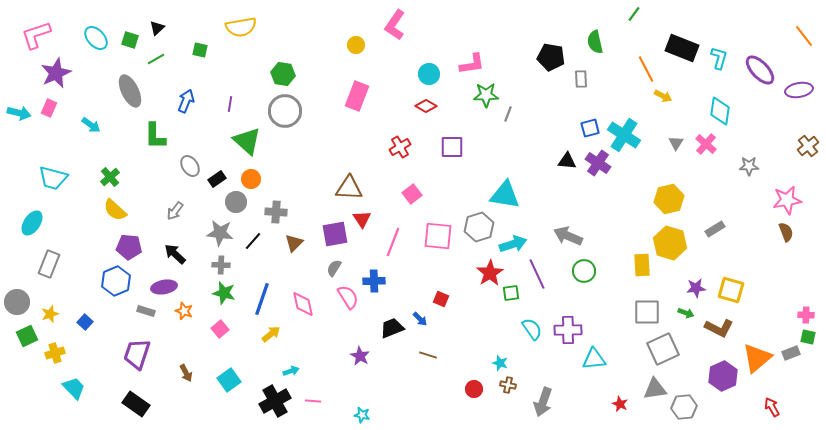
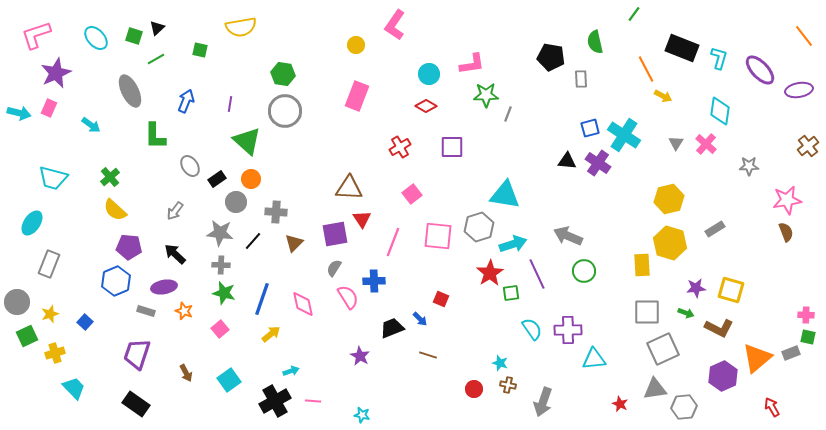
green square at (130, 40): moved 4 px right, 4 px up
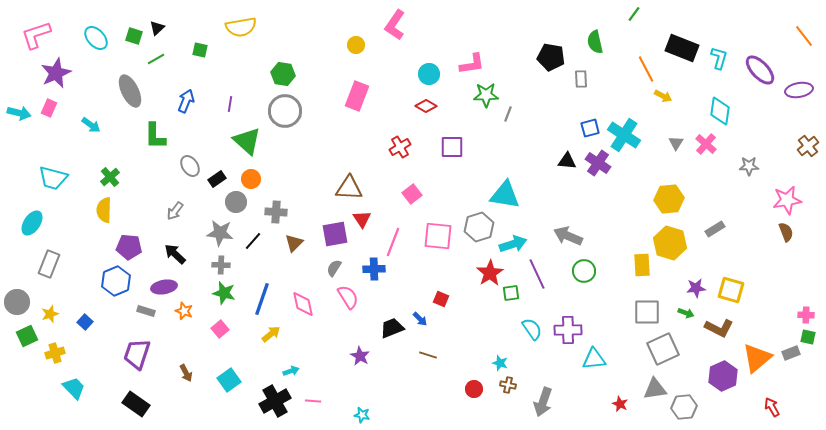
yellow hexagon at (669, 199): rotated 8 degrees clockwise
yellow semicircle at (115, 210): moved 11 px left; rotated 50 degrees clockwise
blue cross at (374, 281): moved 12 px up
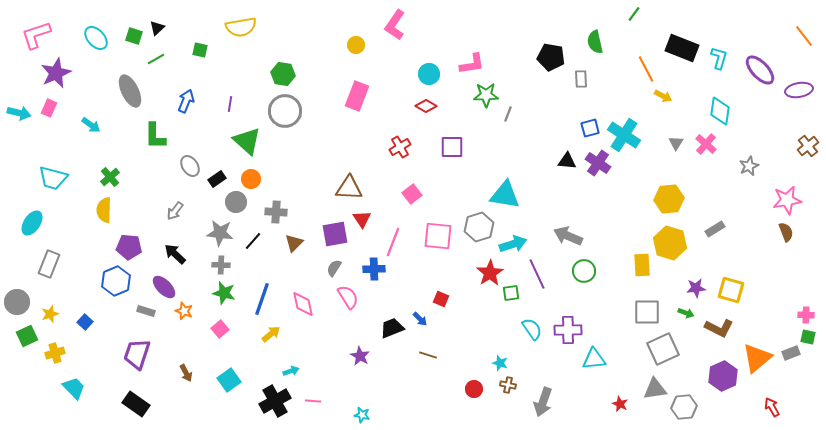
gray star at (749, 166): rotated 24 degrees counterclockwise
purple ellipse at (164, 287): rotated 55 degrees clockwise
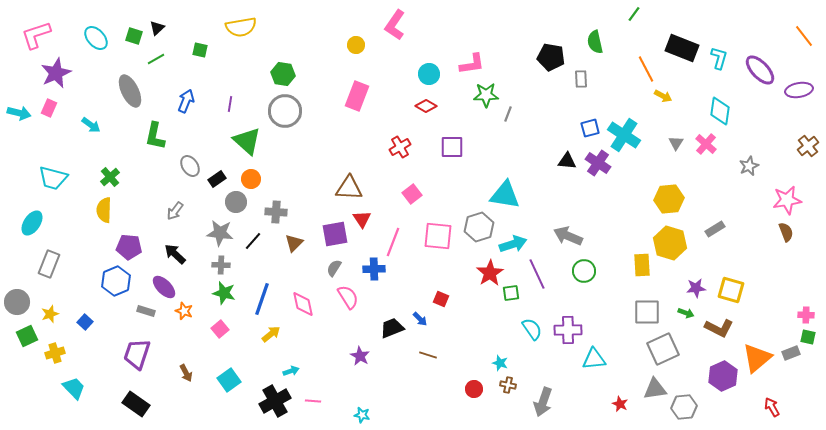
green L-shape at (155, 136): rotated 12 degrees clockwise
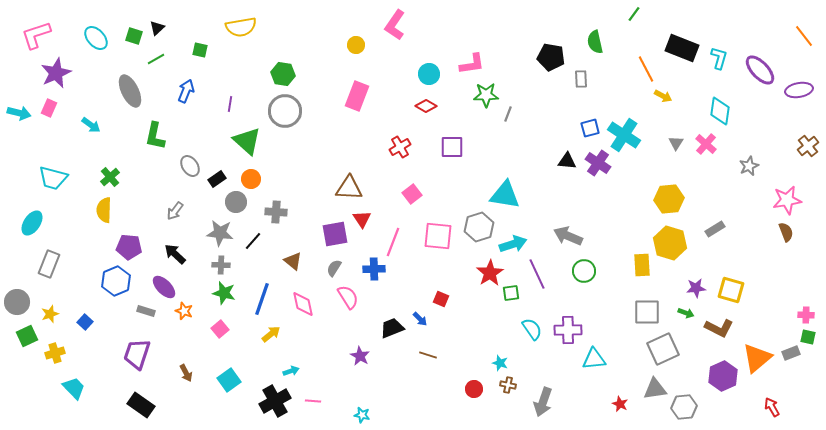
blue arrow at (186, 101): moved 10 px up
brown triangle at (294, 243): moved 1 px left, 18 px down; rotated 36 degrees counterclockwise
black rectangle at (136, 404): moved 5 px right, 1 px down
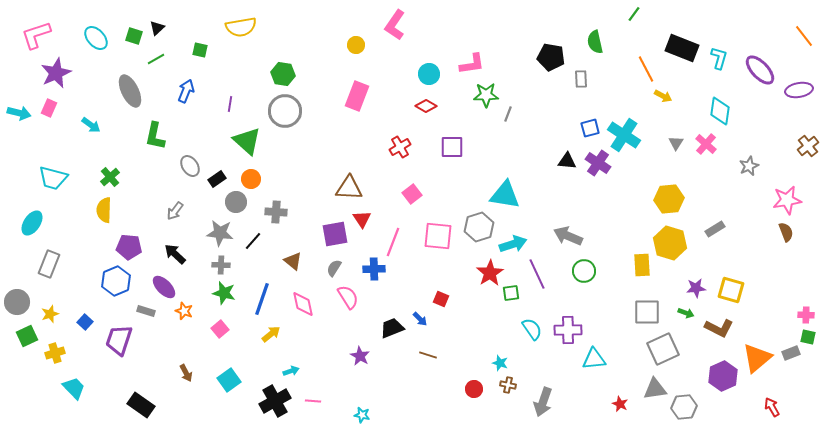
purple trapezoid at (137, 354): moved 18 px left, 14 px up
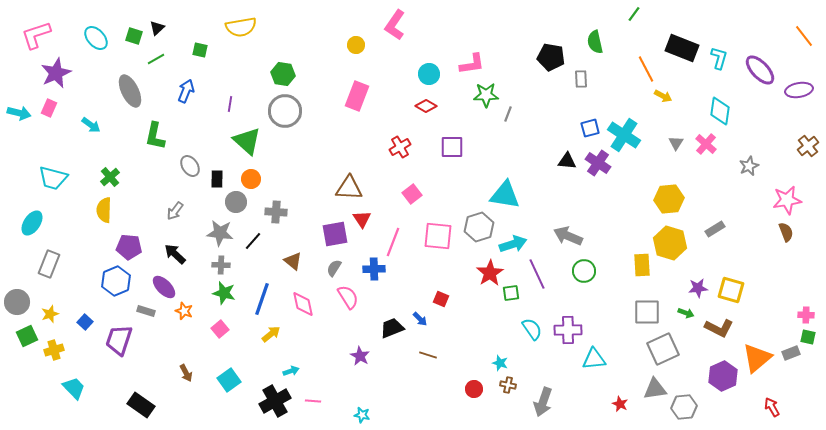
black rectangle at (217, 179): rotated 54 degrees counterclockwise
purple star at (696, 288): moved 2 px right
yellow cross at (55, 353): moved 1 px left, 3 px up
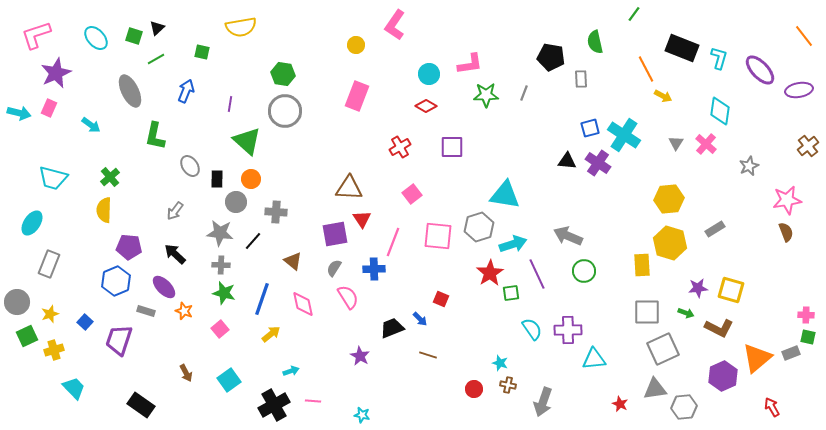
green square at (200, 50): moved 2 px right, 2 px down
pink L-shape at (472, 64): moved 2 px left
gray line at (508, 114): moved 16 px right, 21 px up
black cross at (275, 401): moved 1 px left, 4 px down
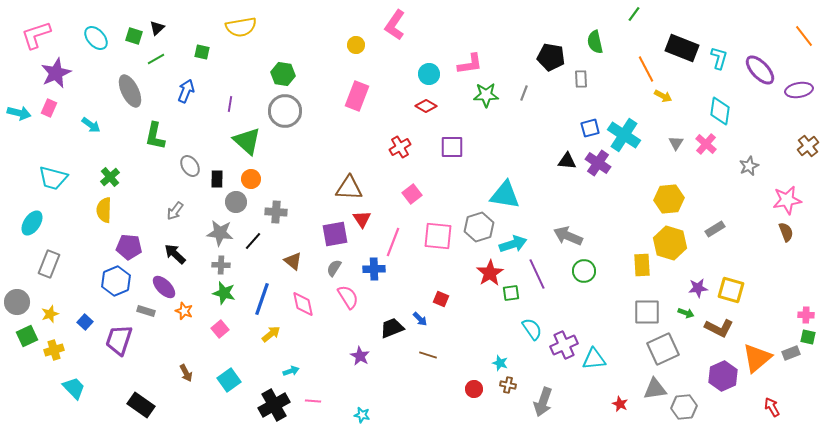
purple cross at (568, 330): moved 4 px left, 15 px down; rotated 24 degrees counterclockwise
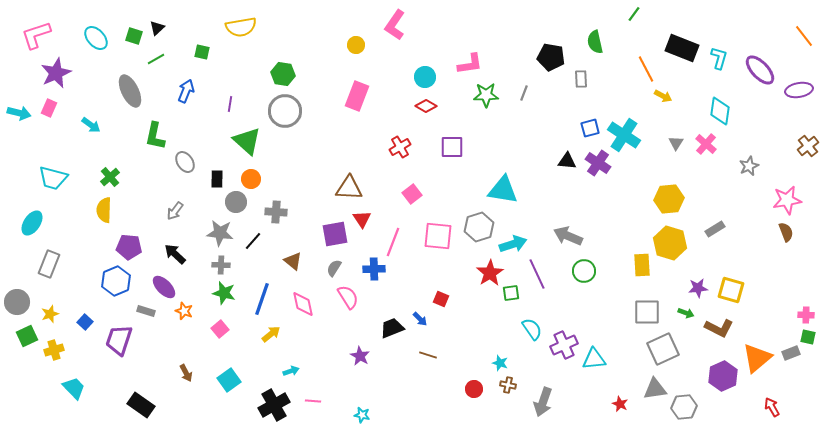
cyan circle at (429, 74): moved 4 px left, 3 px down
gray ellipse at (190, 166): moved 5 px left, 4 px up
cyan triangle at (505, 195): moved 2 px left, 5 px up
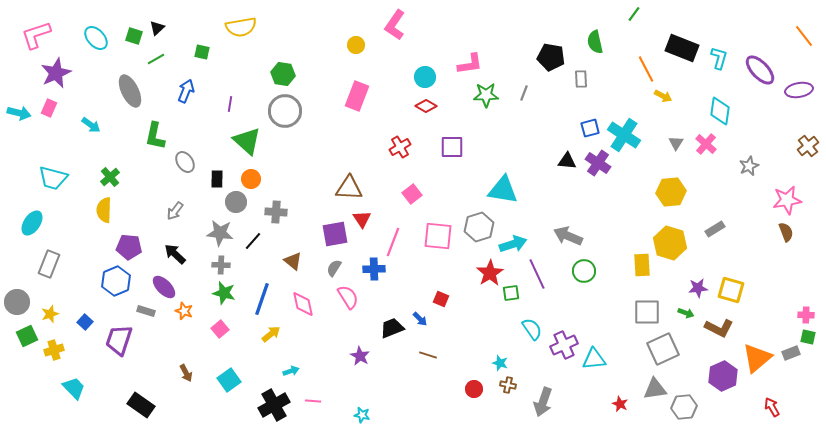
yellow hexagon at (669, 199): moved 2 px right, 7 px up
